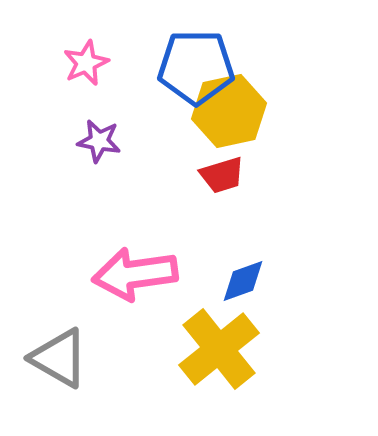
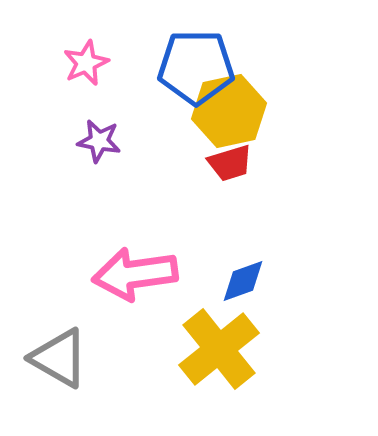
red trapezoid: moved 8 px right, 12 px up
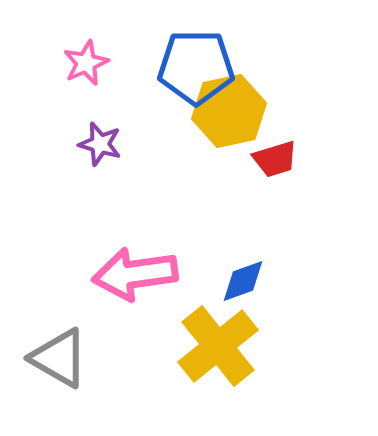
purple star: moved 1 px right, 3 px down; rotated 6 degrees clockwise
red trapezoid: moved 45 px right, 4 px up
yellow cross: moved 1 px left, 3 px up
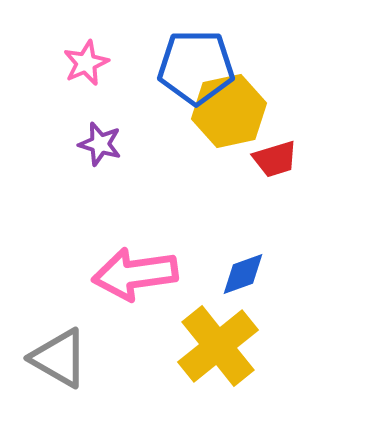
blue diamond: moved 7 px up
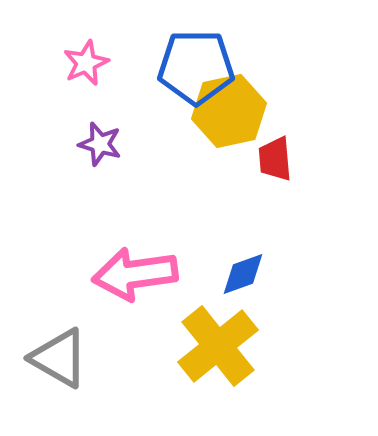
red trapezoid: rotated 102 degrees clockwise
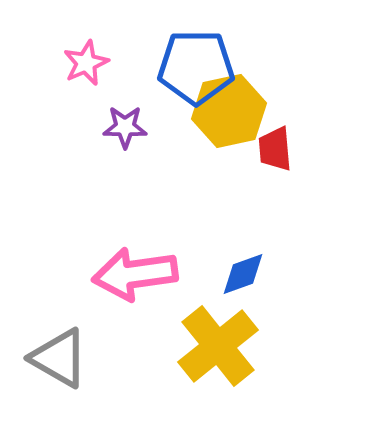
purple star: moved 25 px right, 17 px up; rotated 15 degrees counterclockwise
red trapezoid: moved 10 px up
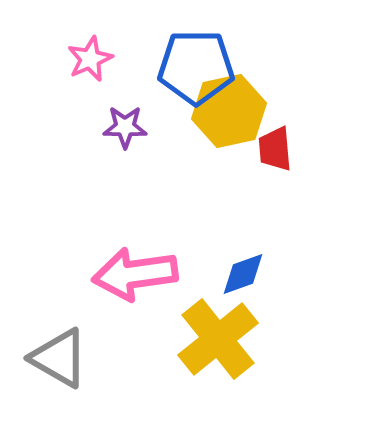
pink star: moved 4 px right, 4 px up
yellow cross: moved 7 px up
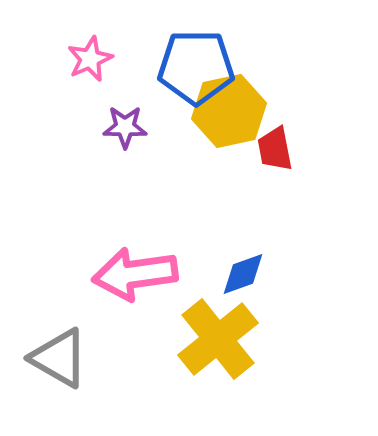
red trapezoid: rotated 6 degrees counterclockwise
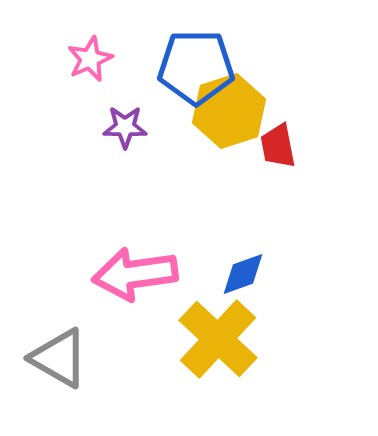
yellow hexagon: rotated 6 degrees counterclockwise
red trapezoid: moved 3 px right, 3 px up
yellow cross: rotated 8 degrees counterclockwise
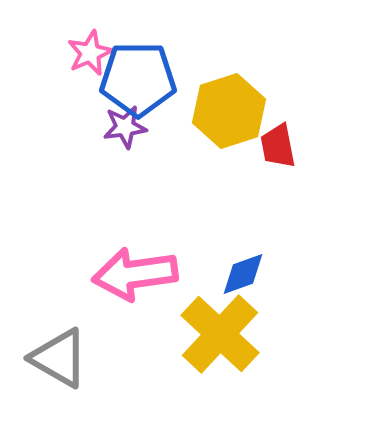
pink star: moved 6 px up
blue pentagon: moved 58 px left, 12 px down
purple star: rotated 9 degrees counterclockwise
yellow cross: moved 2 px right, 5 px up
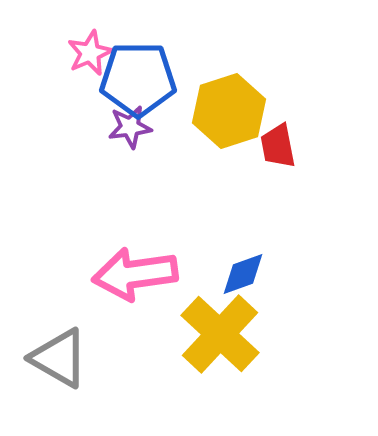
purple star: moved 5 px right
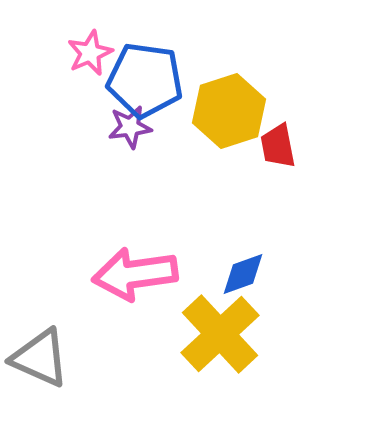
blue pentagon: moved 7 px right, 1 px down; rotated 8 degrees clockwise
yellow cross: rotated 4 degrees clockwise
gray triangle: moved 19 px left; rotated 6 degrees counterclockwise
